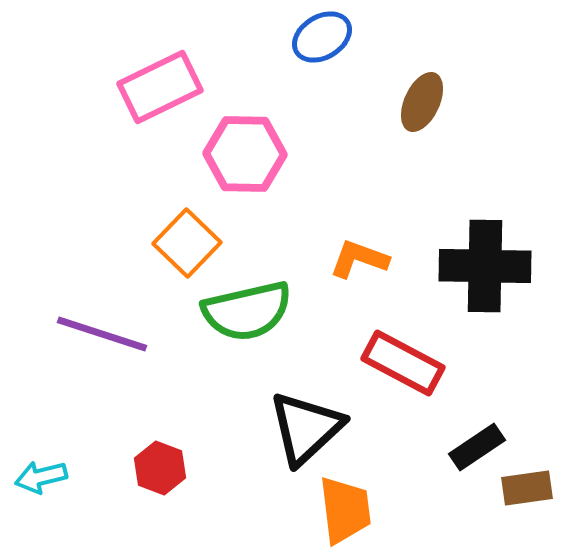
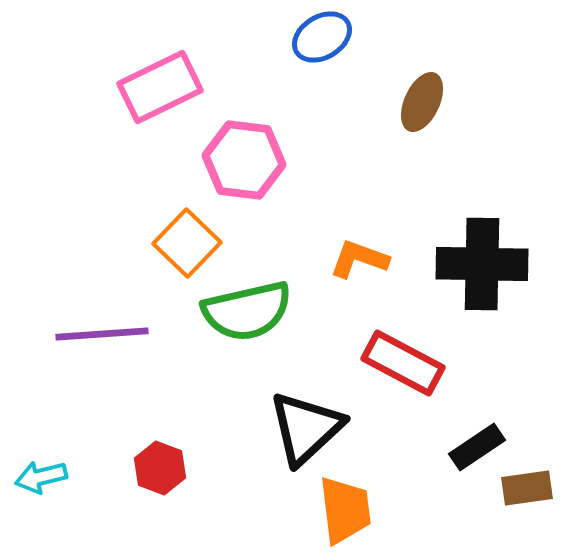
pink hexagon: moved 1 px left, 6 px down; rotated 6 degrees clockwise
black cross: moved 3 px left, 2 px up
purple line: rotated 22 degrees counterclockwise
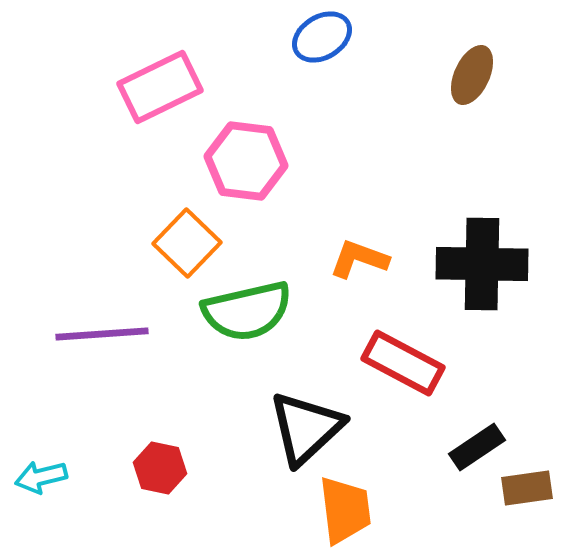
brown ellipse: moved 50 px right, 27 px up
pink hexagon: moved 2 px right, 1 px down
red hexagon: rotated 9 degrees counterclockwise
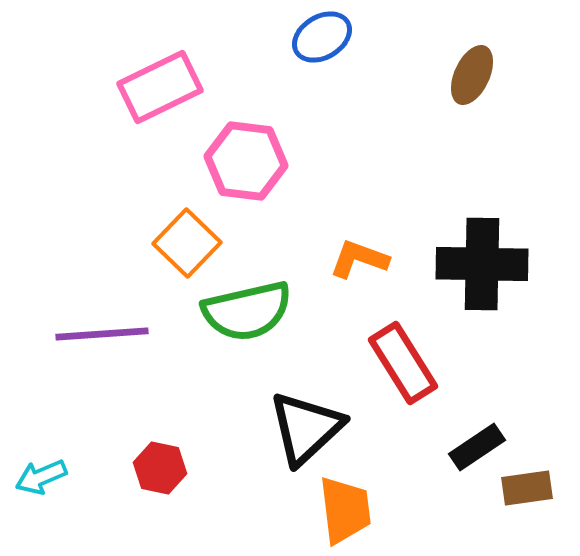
red rectangle: rotated 30 degrees clockwise
cyan arrow: rotated 9 degrees counterclockwise
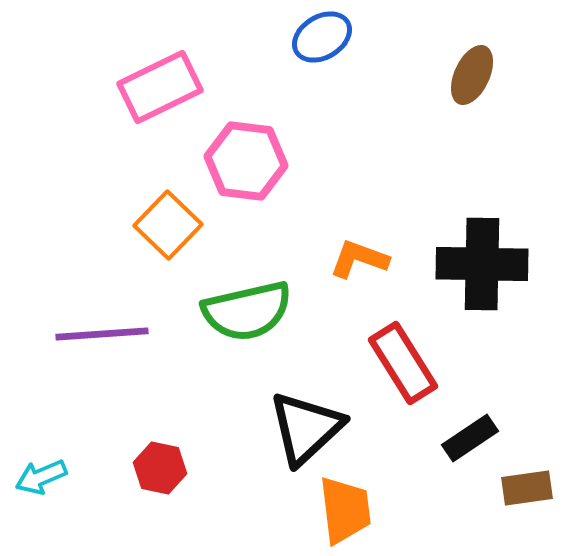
orange square: moved 19 px left, 18 px up
black rectangle: moved 7 px left, 9 px up
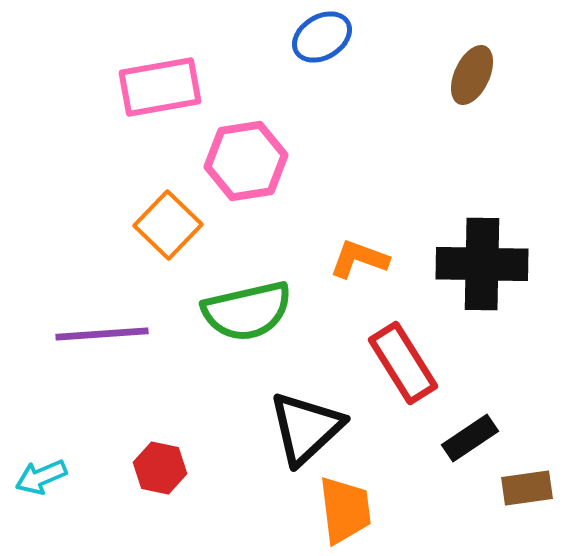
pink rectangle: rotated 16 degrees clockwise
pink hexagon: rotated 16 degrees counterclockwise
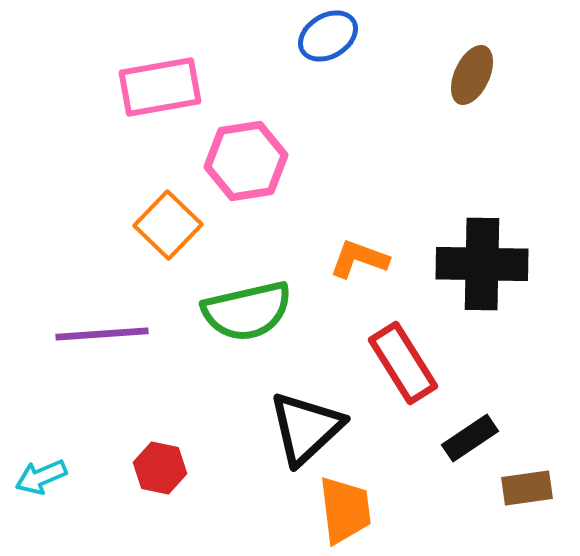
blue ellipse: moved 6 px right, 1 px up
